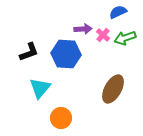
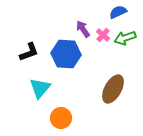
purple arrow: rotated 120 degrees counterclockwise
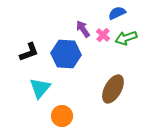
blue semicircle: moved 1 px left, 1 px down
green arrow: moved 1 px right
orange circle: moved 1 px right, 2 px up
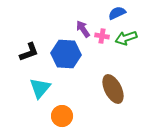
pink cross: moved 1 px left, 1 px down; rotated 32 degrees counterclockwise
brown ellipse: rotated 56 degrees counterclockwise
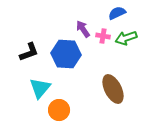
pink cross: moved 1 px right
orange circle: moved 3 px left, 6 px up
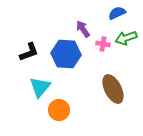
pink cross: moved 8 px down
cyan triangle: moved 1 px up
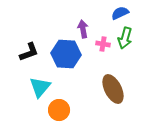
blue semicircle: moved 3 px right
purple arrow: rotated 24 degrees clockwise
green arrow: moved 1 px left; rotated 55 degrees counterclockwise
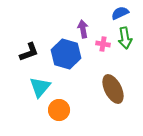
green arrow: rotated 25 degrees counterclockwise
blue hexagon: rotated 12 degrees clockwise
